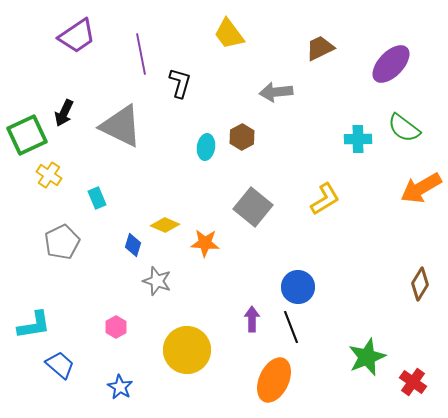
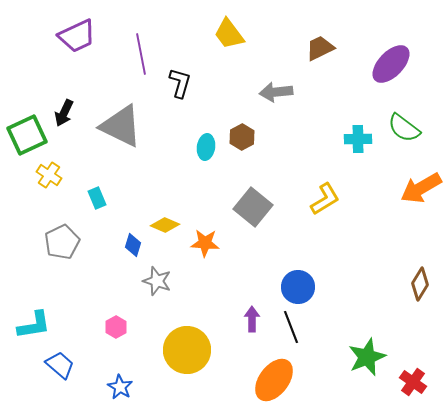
purple trapezoid: rotated 9 degrees clockwise
orange ellipse: rotated 12 degrees clockwise
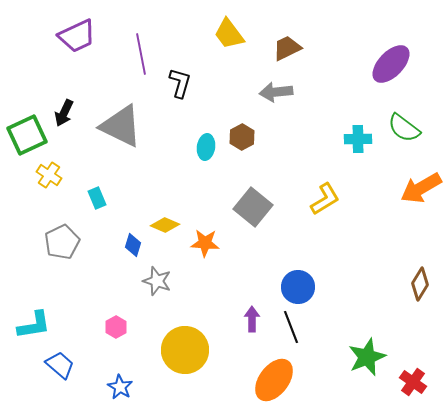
brown trapezoid: moved 33 px left
yellow circle: moved 2 px left
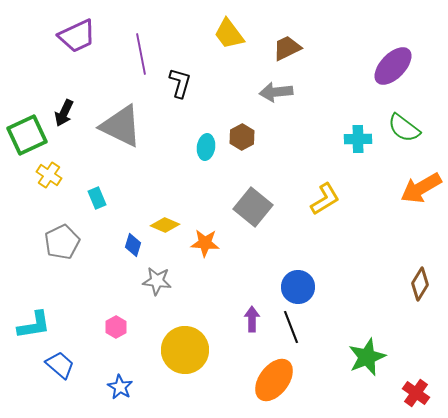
purple ellipse: moved 2 px right, 2 px down
gray star: rotated 12 degrees counterclockwise
red cross: moved 3 px right, 11 px down
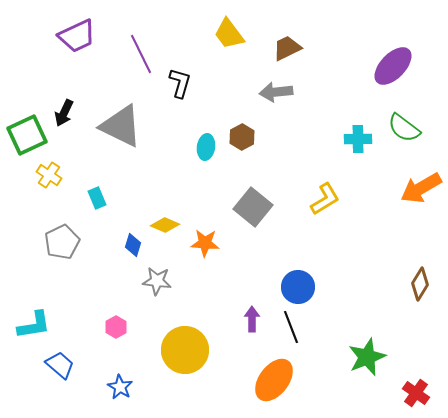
purple line: rotated 15 degrees counterclockwise
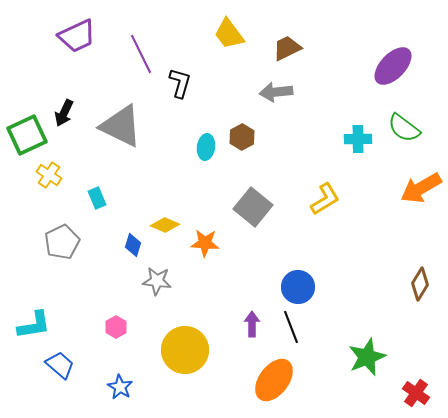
purple arrow: moved 5 px down
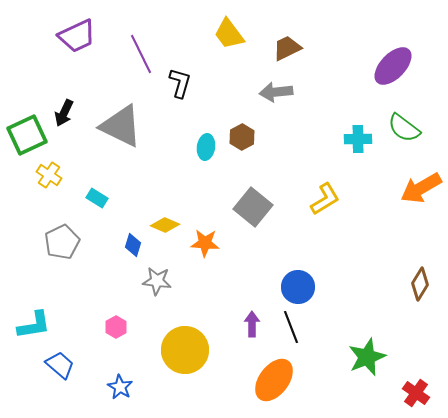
cyan rectangle: rotated 35 degrees counterclockwise
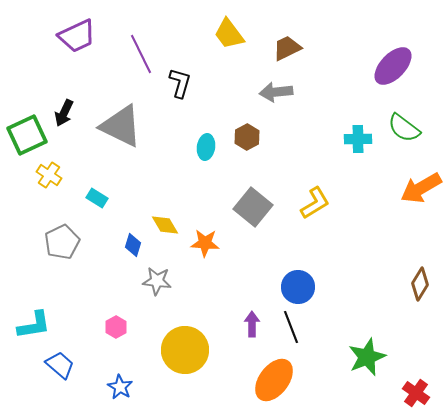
brown hexagon: moved 5 px right
yellow L-shape: moved 10 px left, 4 px down
yellow diamond: rotated 36 degrees clockwise
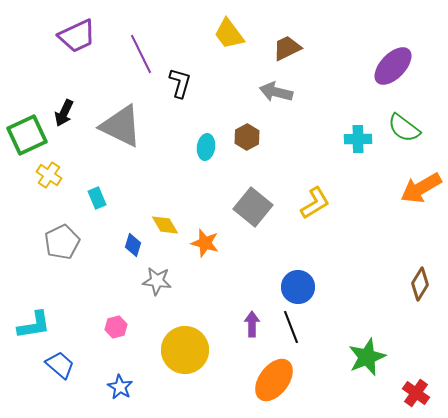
gray arrow: rotated 20 degrees clockwise
cyan rectangle: rotated 35 degrees clockwise
orange star: rotated 12 degrees clockwise
pink hexagon: rotated 15 degrees clockwise
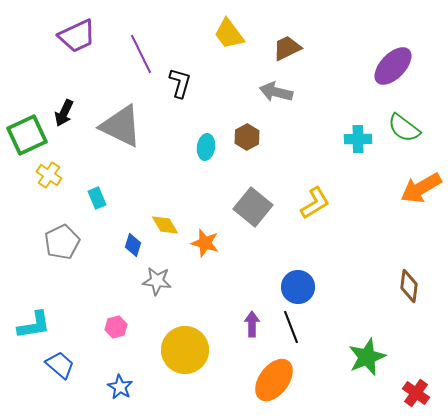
brown diamond: moved 11 px left, 2 px down; rotated 24 degrees counterclockwise
